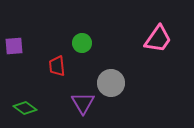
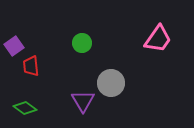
purple square: rotated 30 degrees counterclockwise
red trapezoid: moved 26 px left
purple triangle: moved 2 px up
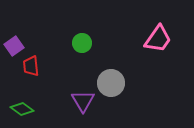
green diamond: moved 3 px left, 1 px down
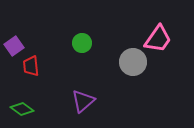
gray circle: moved 22 px right, 21 px up
purple triangle: rotated 20 degrees clockwise
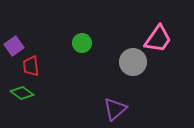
purple triangle: moved 32 px right, 8 px down
green diamond: moved 16 px up
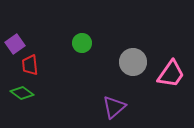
pink trapezoid: moved 13 px right, 35 px down
purple square: moved 1 px right, 2 px up
red trapezoid: moved 1 px left, 1 px up
purple triangle: moved 1 px left, 2 px up
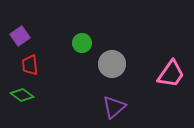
purple square: moved 5 px right, 8 px up
gray circle: moved 21 px left, 2 px down
green diamond: moved 2 px down
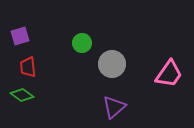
purple square: rotated 18 degrees clockwise
red trapezoid: moved 2 px left, 2 px down
pink trapezoid: moved 2 px left
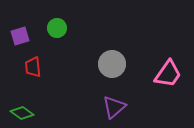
green circle: moved 25 px left, 15 px up
red trapezoid: moved 5 px right
pink trapezoid: moved 1 px left
green diamond: moved 18 px down
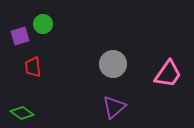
green circle: moved 14 px left, 4 px up
gray circle: moved 1 px right
